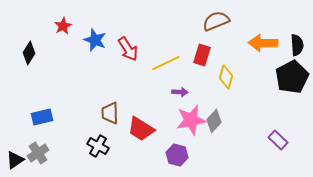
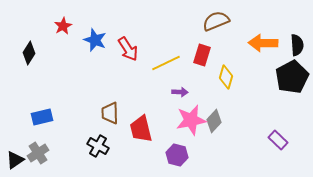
red trapezoid: rotated 44 degrees clockwise
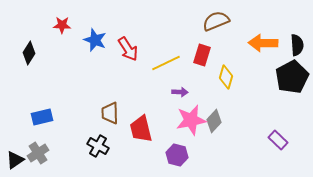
red star: moved 1 px left, 1 px up; rotated 30 degrees clockwise
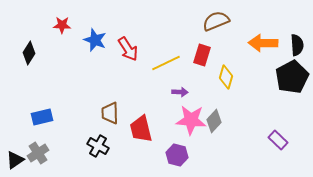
pink star: rotated 16 degrees clockwise
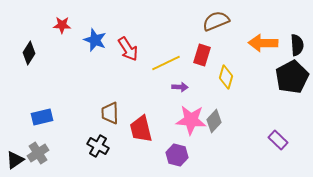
purple arrow: moved 5 px up
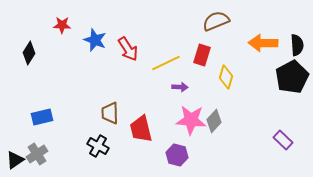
purple rectangle: moved 5 px right
gray cross: moved 1 px left, 1 px down
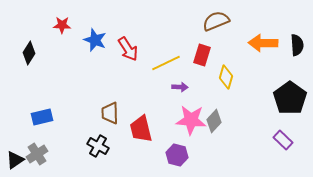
black pentagon: moved 2 px left, 21 px down; rotated 8 degrees counterclockwise
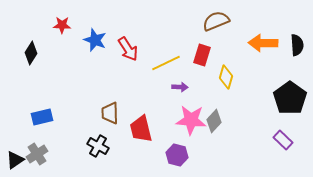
black diamond: moved 2 px right
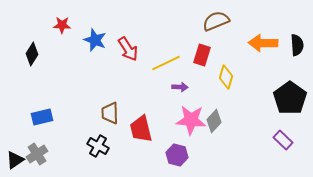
black diamond: moved 1 px right, 1 px down
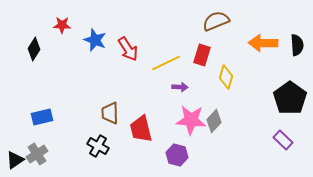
black diamond: moved 2 px right, 5 px up
